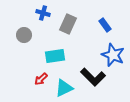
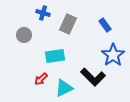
blue star: rotated 15 degrees clockwise
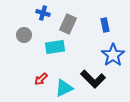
blue rectangle: rotated 24 degrees clockwise
cyan rectangle: moved 9 px up
black L-shape: moved 2 px down
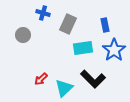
gray circle: moved 1 px left
cyan rectangle: moved 28 px right, 1 px down
blue star: moved 1 px right, 5 px up
cyan triangle: rotated 18 degrees counterclockwise
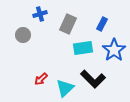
blue cross: moved 3 px left, 1 px down; rotated 32 degrees counterclockwise
blue rectangle: moved 3 px left, 1 px up; rotated 40 degrees clockwise
cyan triangle: moved 1 px right
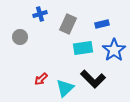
blue rectangle: rotated 48 degrees clockwise
gray circle: moved 3 px left, 2 px down
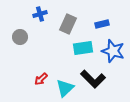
blue star: moved 1 px left, 1 px down; rotated 20 degrees counterclockwise
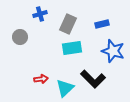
cyan rectangle: moved 11 px left
red arrow: rotated 144 degrees counterclockwise
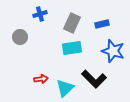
gray rectangle: moved 4 px right, 1 px up
black L-shape: moved 1 px right
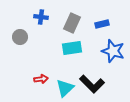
blue cross: moved 1 px right, 3 px down; rotated 24 degrees clockwise
black L-shape: moved 2 px left, 5 px down
